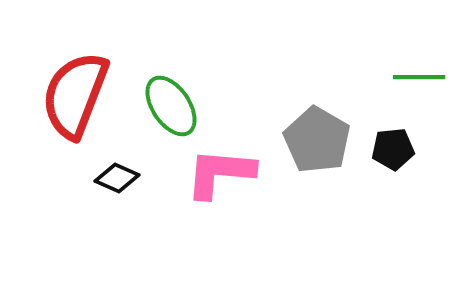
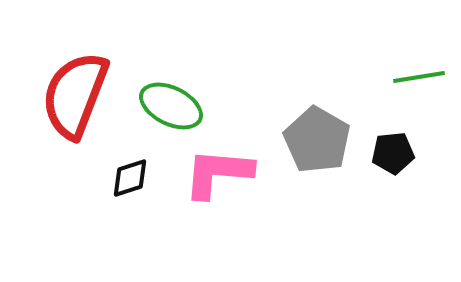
green line: rotated 9 degrees counterclockwise
green ellipse: rotated 30 degrees counterclockwise
black pentagon: moved 4 px down
pink L-shape: moved 2 px left
black diamond: moved 13 px right; rotated 42 degrees counterclockwise
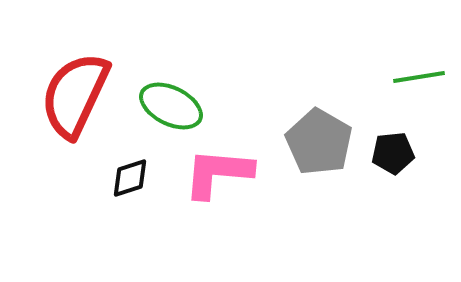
red semicircle: rotated 4 degrees clockwise
gray pentagon: moved 2 px right, 2 px down
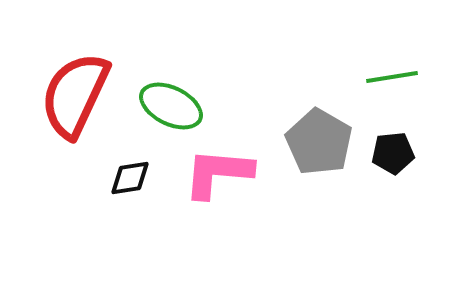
green line: moved 27 px left
black diamond: rotated 9 degrees clockwise
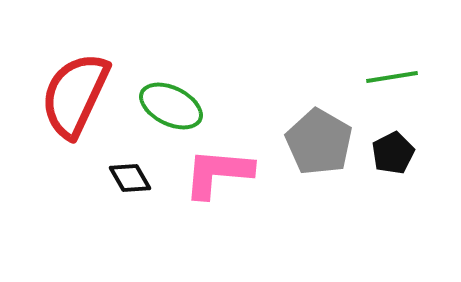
black pentagon: rotated 21 degrees counterclockwise
black diamond: rotated 69 degrees clockwise
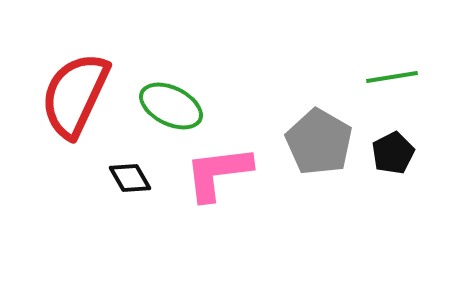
pink L-shape: rotated 12 degrees counterclockwise
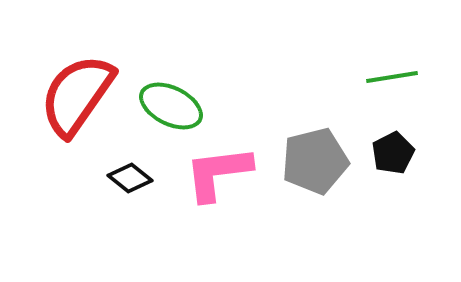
red semicircle: moved 2 px right; rotated 10 degrees clockwise
gray pentagon: moved 4 px left, 19 px down; rotated 28 degrees clockwise
black diamond: rotated 21 degrees counterclockwise
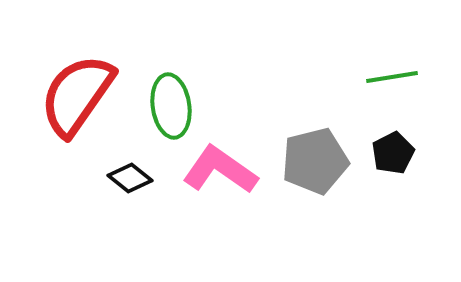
green ellipse: rotated 56 degrees clockwise
pink L-shape: moved 2 px right, 3 px up; rotated 42 degrees clockwise
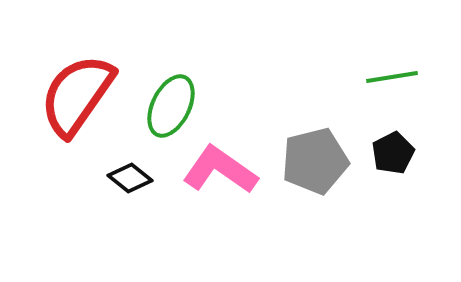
green ellipse: rotated 34 degrees clockwise
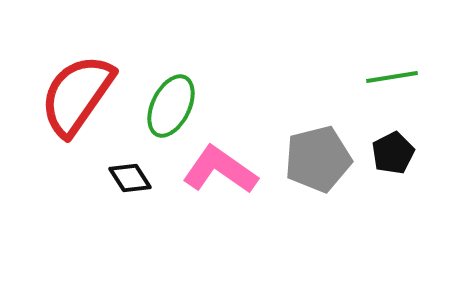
gray pentagon: moved 3 px right, 2 px up
black diamond: rotated 18 degrees clockwise
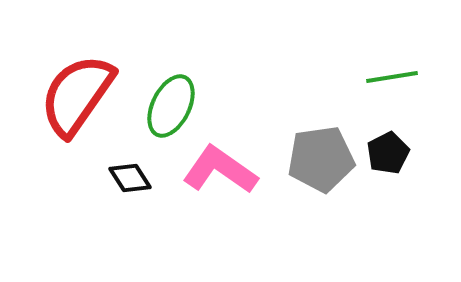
black pentagon: moved 5 px left
gray pentagon: moved 3 px right; rotated 6 degrees clockwise
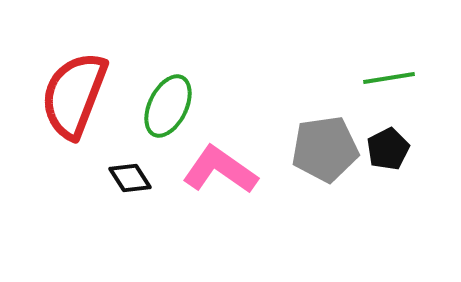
green line: moved 3 px left, 1 px down
red semicircle: moved 3 px left; rotated 14 degrees counterclockwise
green ellipse: moved 3 px left
black pentagon: moved 4 px up
gray pentagon: moved 4 px right, 10 px up
